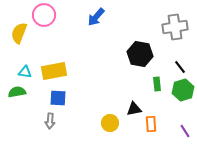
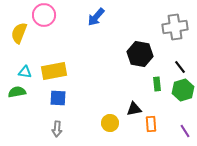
gray arrow: moved 7 px right, 8 px down
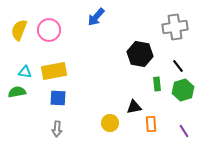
pink circle: moved 5 px right, 15 px down
yellow semicircle: moved 3 px up
black line: moved 2 px left, 1 px up
black triangle: moved 2 px up
purple line: moved 1 px left
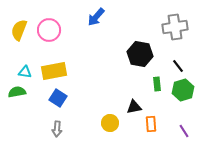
blue square: rotated 30 degrees clockwise
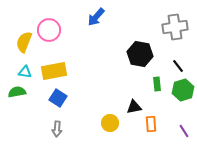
yellow semicircle: moved 5 px right, 12 px down
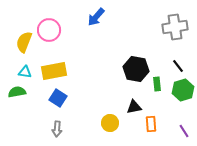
black hexagon: moved 4 px left, 15 px down
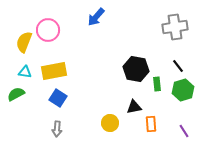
pink circle: moved 1 px left
green semicircle: moved 1 px left, 2 px down; rotated 18 degrees counterclockwise
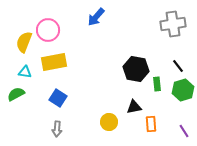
gray cross: moved 2 px left, 3 px up
yellow rectangle: moved 9 px up
yellow circle: moved 1 px left, 1 px up
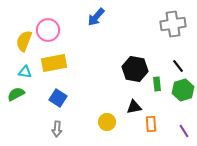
yellow semicircle: moved 1 px up
yellow rectangle: moved 1 px down
black hexagon: moved 1 px left
yellow circle: moved 2 px left
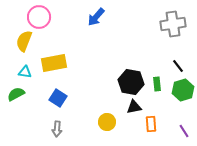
pink circle: moved 9 px left, 13 px up
black hexagon: moved 4 px left, 13 px down
